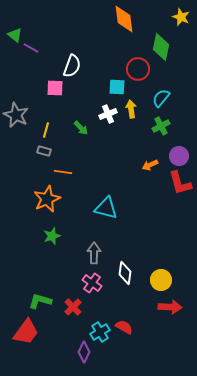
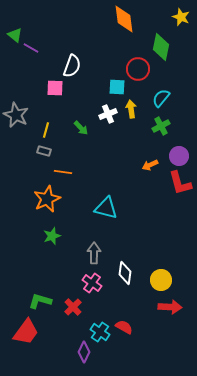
cyan cross: rotated 24 degrees counterclockwise
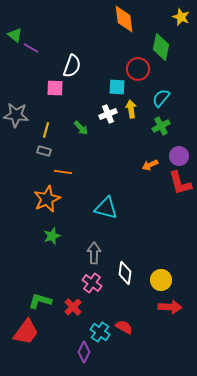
gray star: rotated 20 degrees counterclockwise
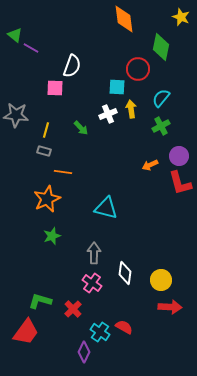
red cross: moved 2 px down
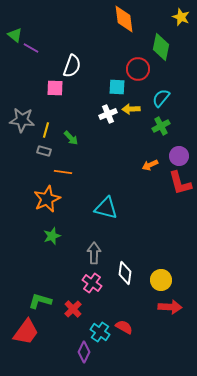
yellow arrow: rotated 84 degrees counterclockwise
gray star: moved 6 px right, 5 px down
green arrow: moved 10 px left, 10 px down
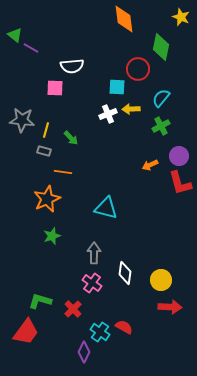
white semicircle: rotated 65 degrees clockwise
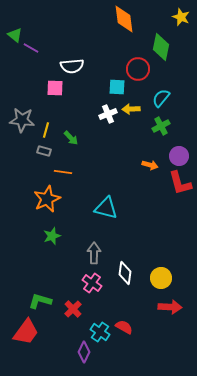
orange arrow: rotated 140 degrees counterclockwise
yellow circle: moved 2 px up
